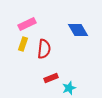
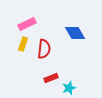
blue diamond: moved 3 px left, 3 px down
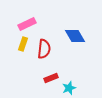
blue diamond: moved 3 px down
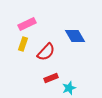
red semicircle: moved 2 px right, 3 px down; rotated 36 degrees clockwise
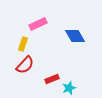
pink rectangle: moved 11 px right
red semicircle: moved 21 px left, 13 px down
red rectangle: moved 1 px right, 1 px down
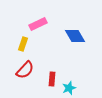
red semicircle: moved 5 px down
red rectangle: rotated 64 degrees counterclockwise
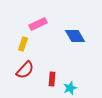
cyan star: moved 1 px right
